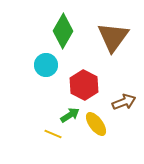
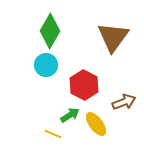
green diamond: moved 13 px left
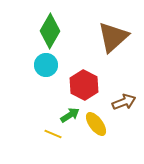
brown triangle: rotated 12 degrees clockwise
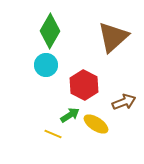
yellow ellipse: rotated 20 degrees counterclockwise
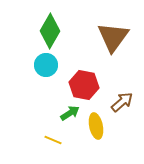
brown triangle: rotated 12 degrees counterclockwise
red hexagon: rotated 16 degrees counterclockwise
brown arrow: moved 2 px left; rotated 20 degrees counterclockwise
green arrow: moved 2 px up
yellow ellipse: moved 2 px down; rotated 45 degrees clockwise
yellow line: moved 6 px down
